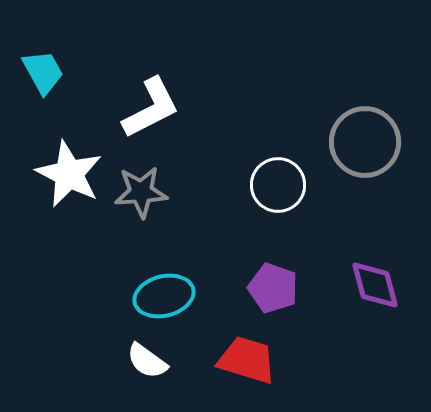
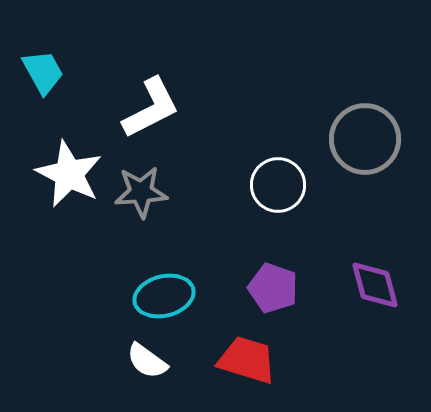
gray circle: moved 3 px up
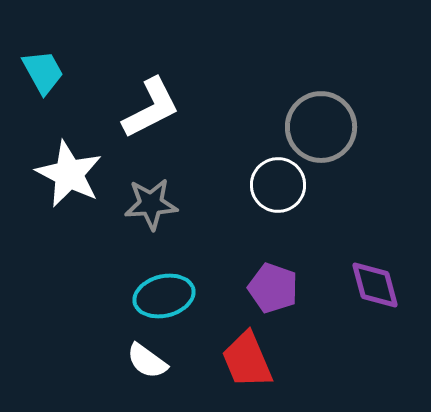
gray circle: moved 44 px left, 12 px up
gray star: moved 10 px right, 12 px down
red trapezoid: rotated 130 degrees counterclockwise
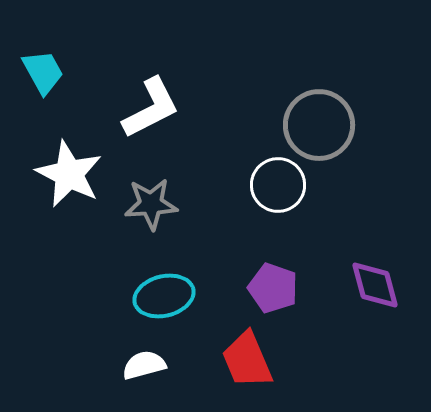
gray circle: moved 2 px left, 2 px up
white semicircle: moved 3 px left, 4 px down; rotated 129 degrees clockwise
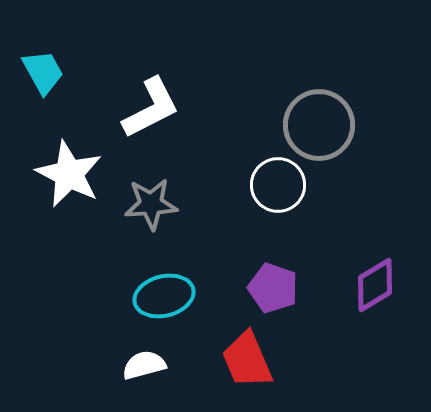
purple diamond: rotated 74 degrees clockwise
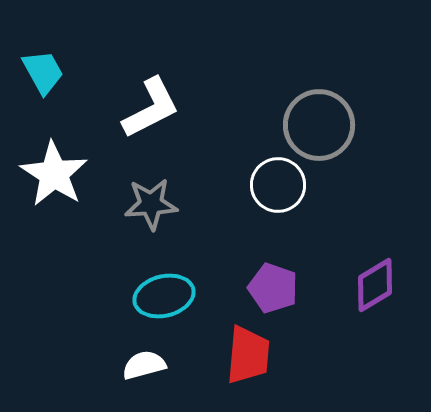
white star: moved 15 px left; rotated 6 degrees clockwise
red trapezoid: moved 1 px right, 5 px up; rotated 152 degrees counterclockwise
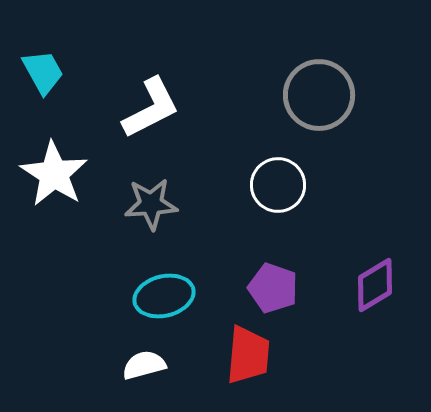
gray circle: moved 30 px up
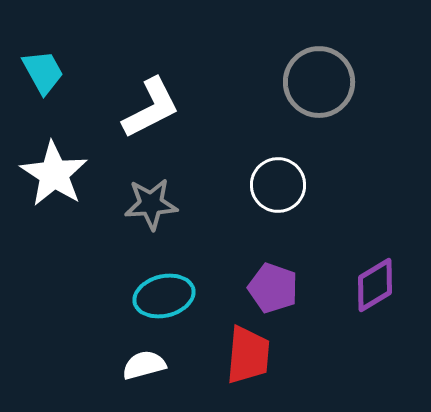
gray circle: moved 13 px up
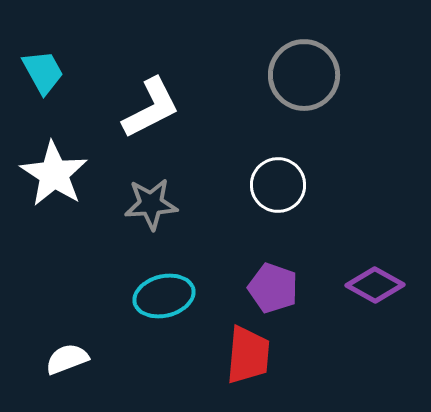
gray circle: moved 15 px left, 7 px up
purple diamond: rotated 60 degrees clockwise
white semicircle: moved 77 px left, 6 px up; rotated 6 degrees counterclockwise
